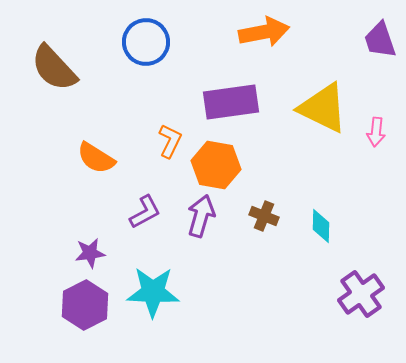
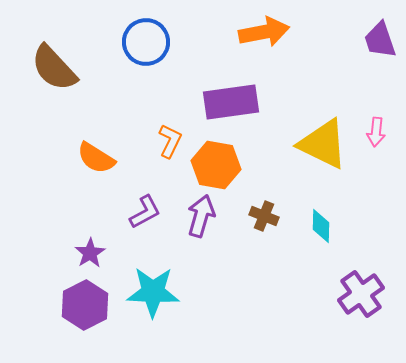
yellow triangle: moved 36 px down
purple star: rotated 24 degrees counterclockwise
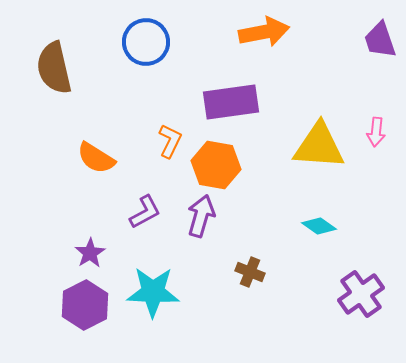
brown semicircle: rotated 30 degrees clockwise
yellow triangle: moved 4 px left, 2 px down; rotated 22 degrees counterclockwise
brown cross: moved 14 px left, 56 px down
cyan diamond: moved 2 px left; rotated 56 degrees counterclockwise
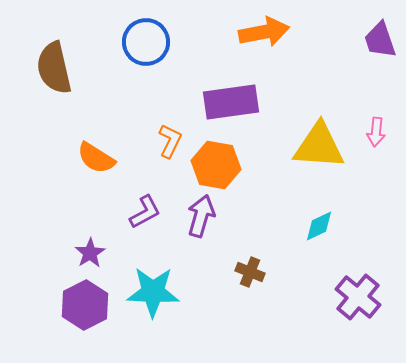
cyan diamond: rotated 60 degrees counterclockwise
purple cross: moved 3 px left, 3 px down; rotated 15 degrees counterclockwise
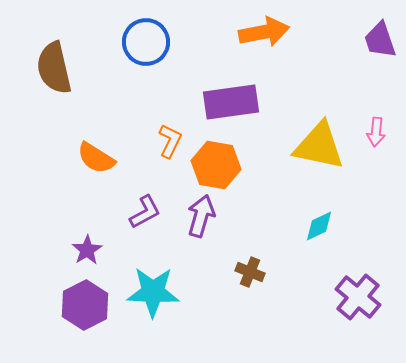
yellow triangle: rotated 8 degrees clockwise
purple star: moved 3 px left, 3 px up
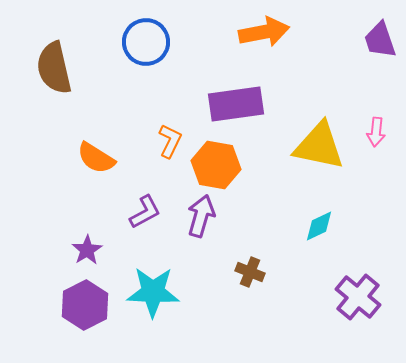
purple rectangle: moved 5 px right, 2 px down
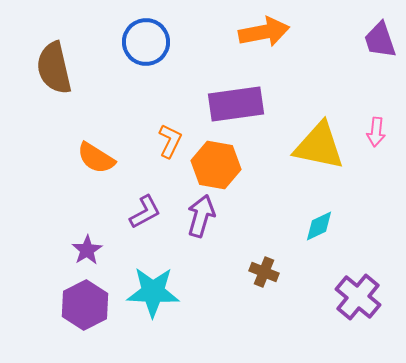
brown cross: moved 14 px right
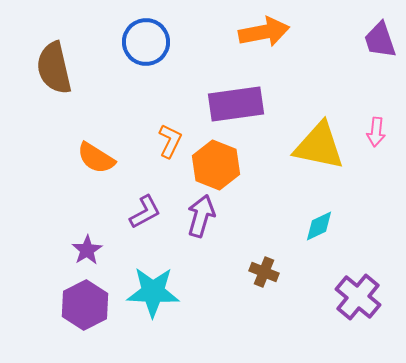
orange hexagon: rotated 12 degrees clockwise
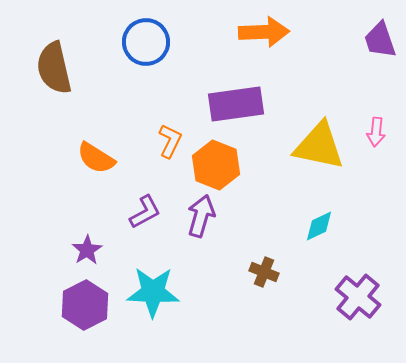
orange arrow: rotated 9 degrees clockwise
